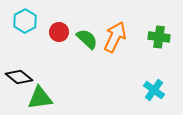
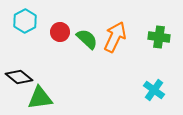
red circle: moved 1 px right
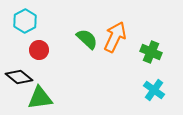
red circle: moved 21 px left, 18 px down
green cross: moved 8 px left, 15 px down; rotated 15 degrees clockwise
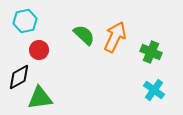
cyan hexagon: rotated 15 degrees clockwise
green semicircle: moved 3 px left, 4 px up
black diamond: rotated 68 degrees counterclockwise
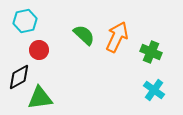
orange arrow: moved 2 px right
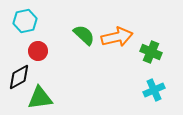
orange arrow: rotated 52 degrees clockwise
red circle: moved 1 px left, 1 px down
cyan cross: rotated 30 degrees clockwise
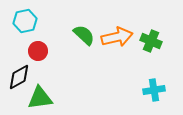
green cross: moved 11 px up
cyan cross: rotated 15 degrees clockwise
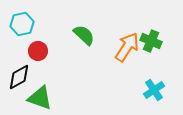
cyan hexagon: moved 3 px left, 3 px down
orange arrow: moved 10 px right, 10 px down; rotated 44 degrees counterclockwise
cyan cross: rotated 25 degrees counterclockwise
green triangle: rotated 28 degrees clockwise
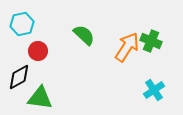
green triangle: rotated 12 degrees counterclockwise
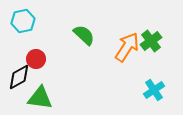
cyan hexagon: moved 1 px right, 3 px up
green cross: rotated 30 degrees clockwise
red circle: moved 2 px left, 8 px down
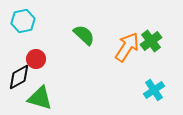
green triangle: rotated 8 degrees clockwise
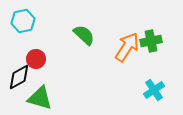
green cross: rotated 25 degrees clockwise
